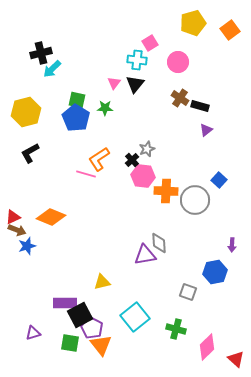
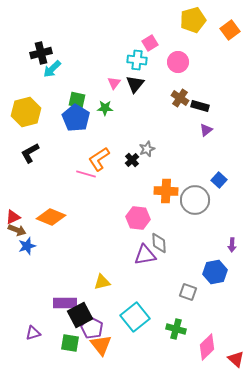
yellow pentagon at (193, 23): moved 3 px up
pink hexagon at (143, 176): moved 5 px left, 42 px down
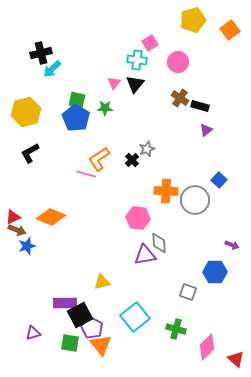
purple arrow at (232, 245): rotated 72 degrees counterclockwise
blue hexagon at (215, 272): rotated 10 degrees clockwise
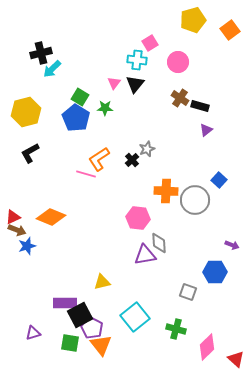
green square at (77, 100): moved 3 px right, 3 px up; rotated 18 degrees clockwise
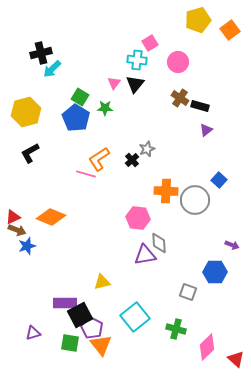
yellow pentagon at (193, 20): moved 5 px right
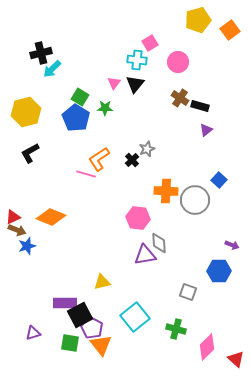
blue hexagon at (215, 272): moved 4 px right, 1 px up
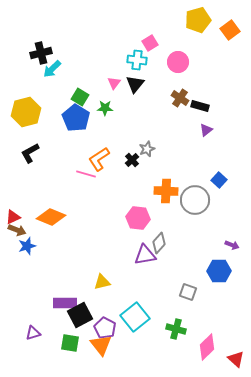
gray diamond at (159, 243): rotated 45 degrees clockwise
purple pentagon at (92, 328): moved 13 px right
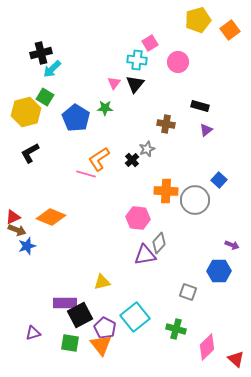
green square at (80, 97): moved 35 px left
brown cross at (180, 98): moved 14 px left, 26 px down; rotated 24 degrees counterclockwise
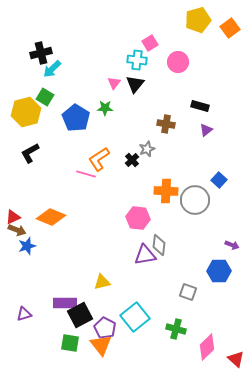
orange square at (230, 30): moved 2 px up
gray diamond at (159, 243): moved 2 px down; rotated 35 degrees counterclockwise
purple triangle at (33, 333): moved 9 px left, 19 px up
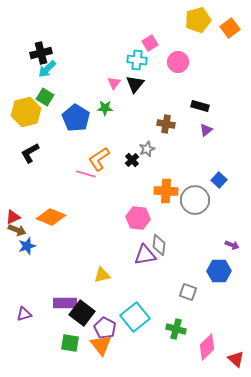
cyan arrow at (52, 69): moved 5 px left
yellow triangle at (102, 282): moved 7 px up
black square at (80, 315): moved 2 px right, 2 px up; rotated 25 degrees counterclockwise
